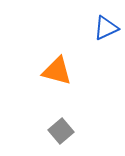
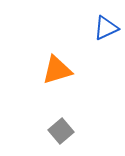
orange triangle: moved 1 px up; rotated 32 degrees counterclockwise
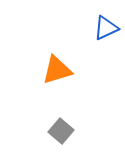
gray square: rotated 10 degrees counterclockwise
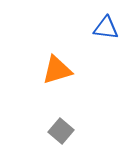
blue triangle: rotated 32 degrees clockwise
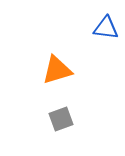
gray square: moved 12 px up; rotated 30 degrees clockwise
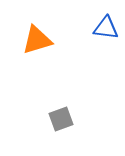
orange triangle: moved 20 px left, 30 px up
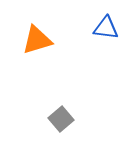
gray square: rotated 20 degrees counterclockwise
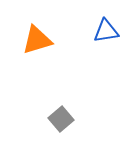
blue triangle: moved 3 px down; rotated 16 degrees counterclockwise
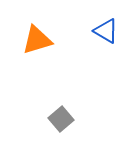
blue triangle: rotated 40 degrees clockwise
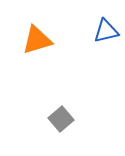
blue triangle: rotated 44 degrees counterclockwise
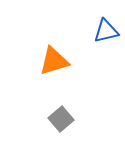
orange triangle: moved 17 px right, 21 px down
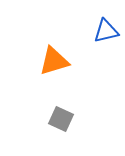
gray square: rotated 25 degrees counterclockwise
